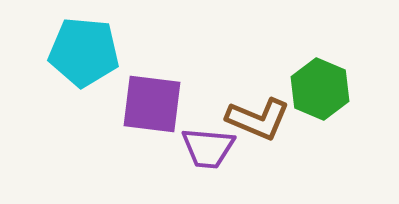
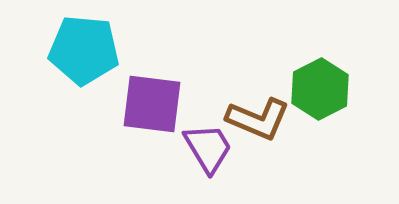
cyan pentagon: moved 2 px up
green hexagon: rotated 10 degrees clockwise
purple trapezoid: rotated 126 degrees counterclockwise
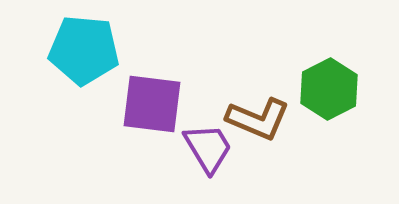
green hexagon: moved 9 px right
